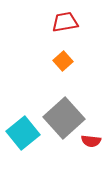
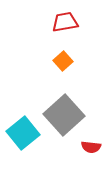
gray square: moved 3 px up
red semicircle: moved 6 px down
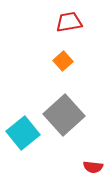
red trapezoid: moved 4 px right
red semicircle: moved 2 px right, 20 px down
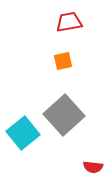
orange square: rotated 30 degrees clockwise
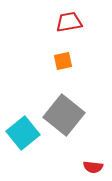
gray square: rotated 9 degrees counterclockwise
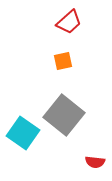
red trapezoid: rotated 148 degrees clockwise
cyan square: rotated 16 degrees counterclockwise
red semicircle: moved 2 px right, 5 px up
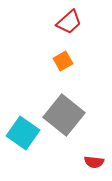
orange square: rotated 18 degrees counterclockwise
red semicircle: moved 1 px left
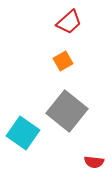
gray square: moved 3 px right, 4 px up
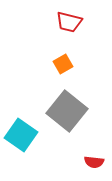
red trapezoid: rotated 56 degrees clockwise
orange square: moved 3 px down
cyan square: moved 2 px left, 2 px down
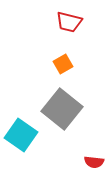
gray square: moved 5 px left, 2 px up
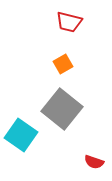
red semicircle: rotated 12 degrees clockwise
